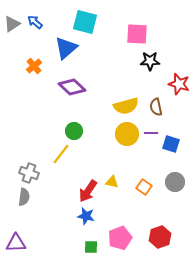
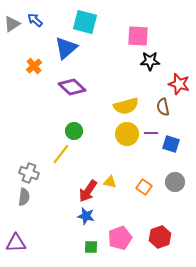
blue arrow: moved 2 px up
pink square: moved 1 px right, 2 px down
brown semicircle: moved 7 px right
yellow triangle: moved 2 px left
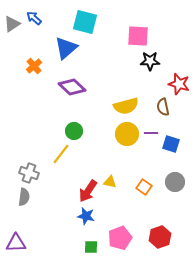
blue arrow: moved 1 px left, 2 px up
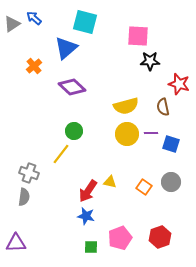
gray circle: moved 4 px left
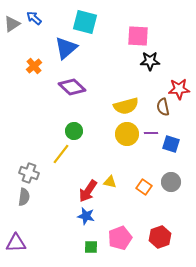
red star: moved 5 px down; rotated 20 degrees counterclockwise
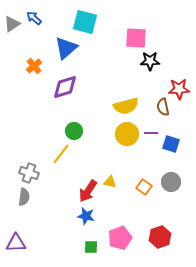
pink square: moved 2 px left, 2 px down
purple diamond: moved 7 px left; rotated 60 degrees counterclockwise
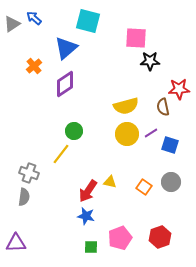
cyan square: moved 3 px right, 1 px up
purple diamond: moved 3 px up; rotated 16 degrees counterclockwise
purple line: rotated 32 degrees counterclockwise
blue square: moved 1 px left, 1 px down
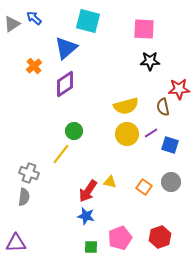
pink square: moved 8 px right, 9 px up
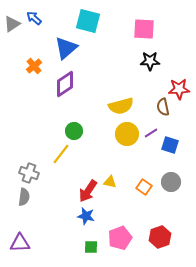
yellow semicircle: moved 5 px left
purple triangle: moved 4 px right
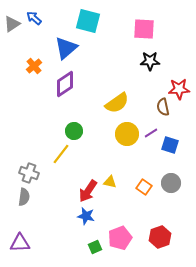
yellow semicircle: moved 4 px left, 3 px up; rotated 20 degrees counterclockwise
gray circle: moved 1 px down
green square: moved 4 px right; rotated 24 degrees counterclockwise
